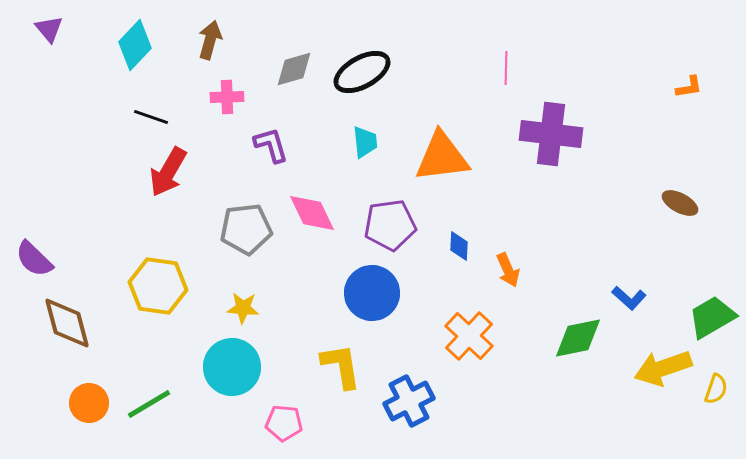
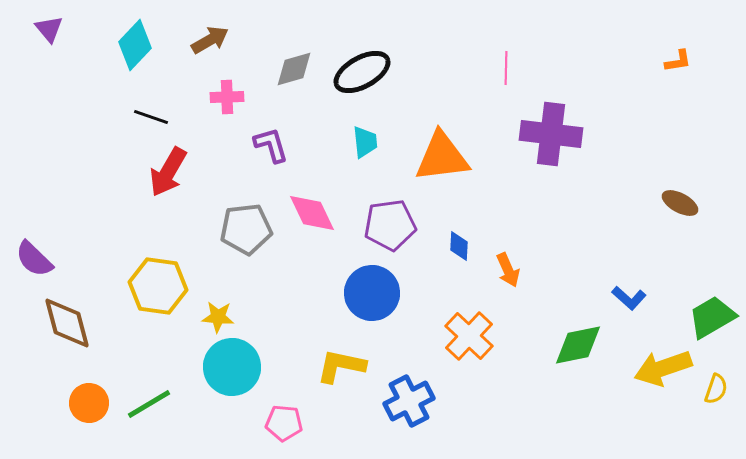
brown arrow: rotated 45 degrees clockwise
orange L-shape: moved 11 px left, 26 px up
yellow star: moved 25 px left, 9 px down
green diamond: moved 7 px down
yellow L-shape: rotated 69 degrees counterclockwise
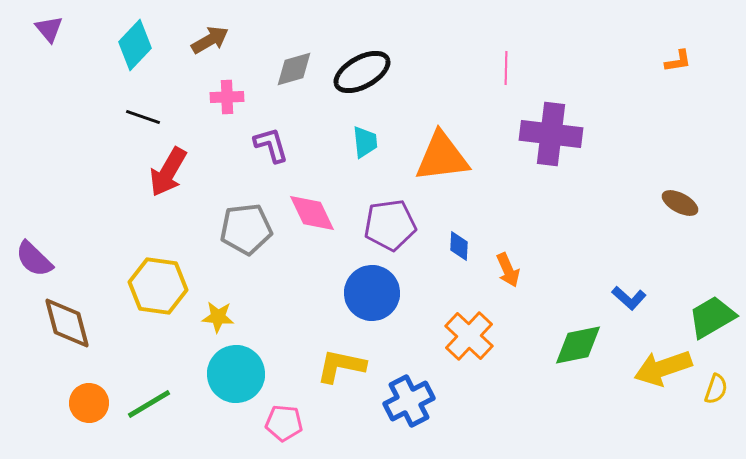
black line: moved 8 px left
cyan circle: moved 4 px right, 7 px down
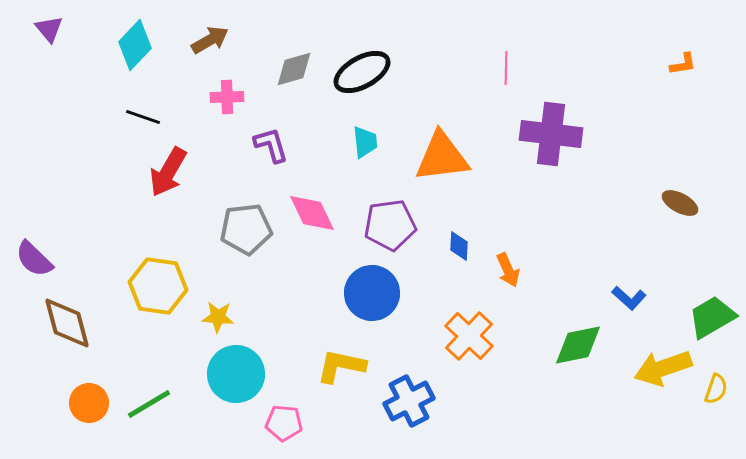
orange L-shape: moved 5 px right, 3 px down
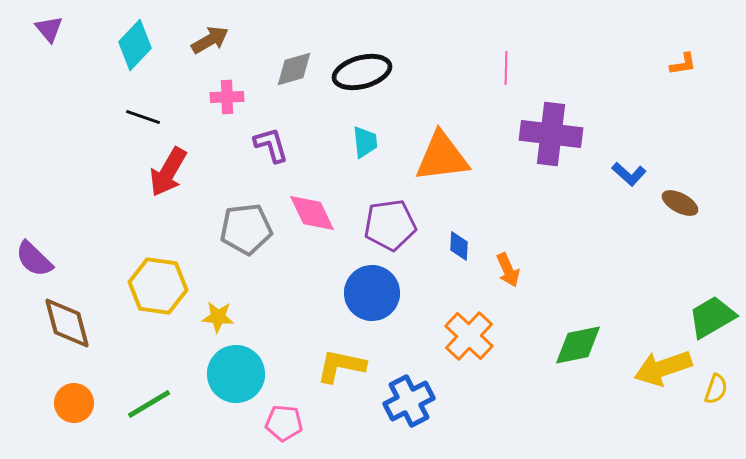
black ellipse: rotated 14 degrees clockwise
blue L-shape: moved 124 px up
orange circle: moved 15 px left
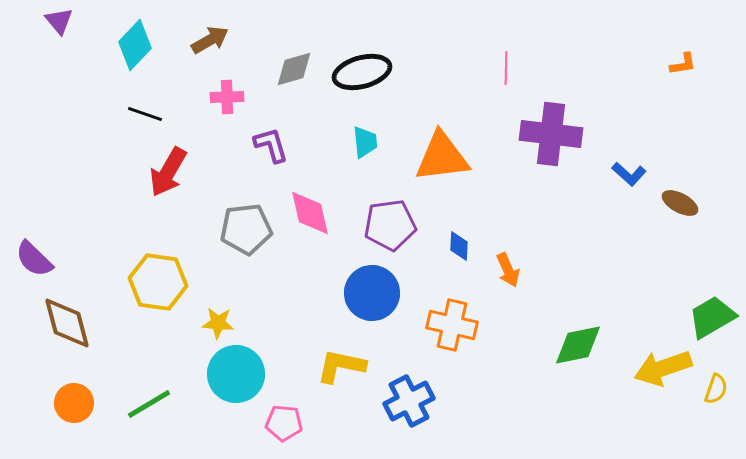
purple triangle: moved 10 px right, 8 px up
black line: moved 2 px right, 3 px up
pink diamond: moved 2 px left; rotated 12 degrees clockwise
yellow hexagon: moved 4 px up
yellow star: moved 6 px down
orange cross: moved 17 px left, 11 px up; rotated 30 degrees counterclockwise
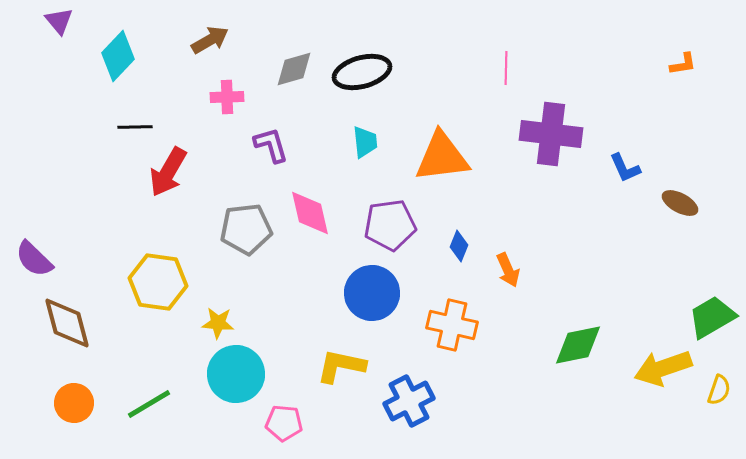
cyan diamond: moved 17 px left, 11 px down
black line: moved 10 px left, 13 px down; rotated 20 degrees counterclockwise
blue L-shape: moved 4 px left, 6 px up; rotated 24 degrees clockwise
blue diamond: rotated 20 degrees clockwise
yellow semicircle: moved 3 px right, 1 px down
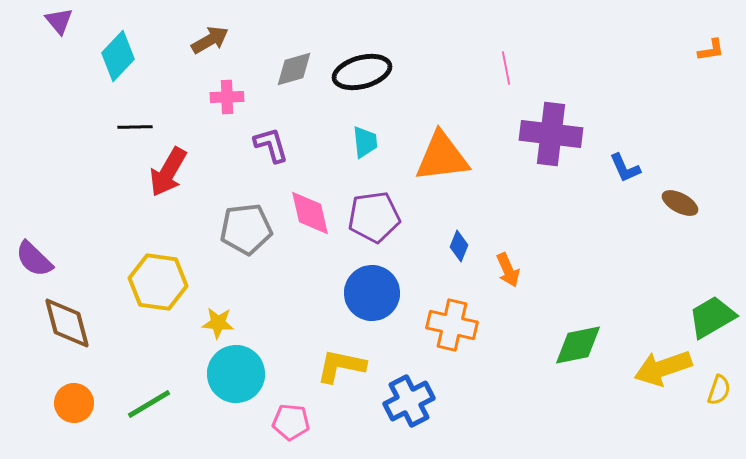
orange L-shape: moved 28 px right, 14 px up
pink line: rotated 12 degrees counterclockwise
purple pentagon: moved 16 px left, 8 px up
pink pentagon: moved 7 px right, 1 px up
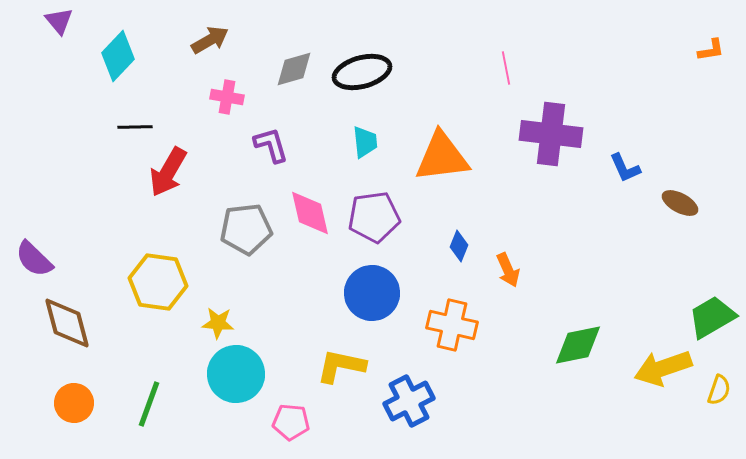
pink cross: rotated 12 degrees clockwise
green line: rotated 39 degrees counterclockwise
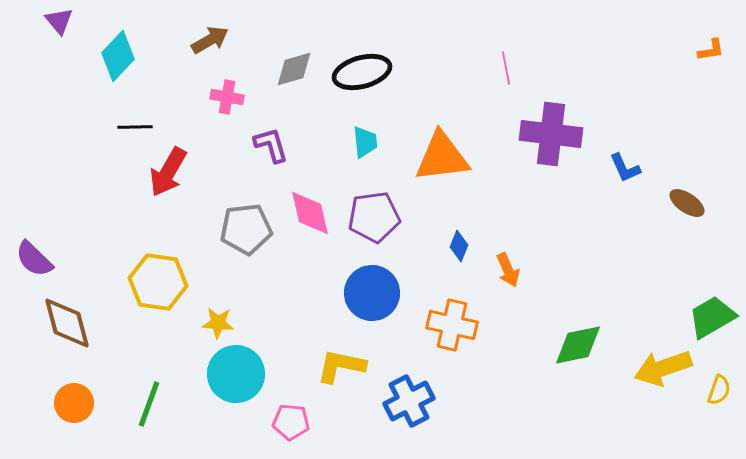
brown ellipse: moved 7 px right; rotated 6 degrees clockwise
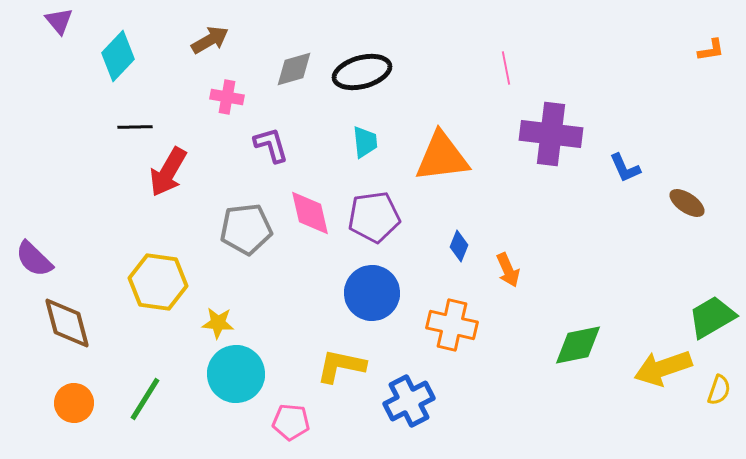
green line: moved 4 px left, 5 px up; rotated 12 degrees clockwise
